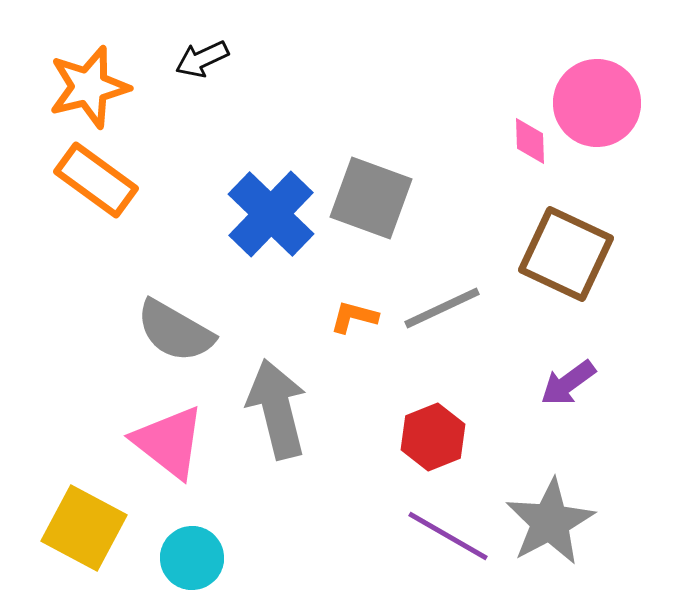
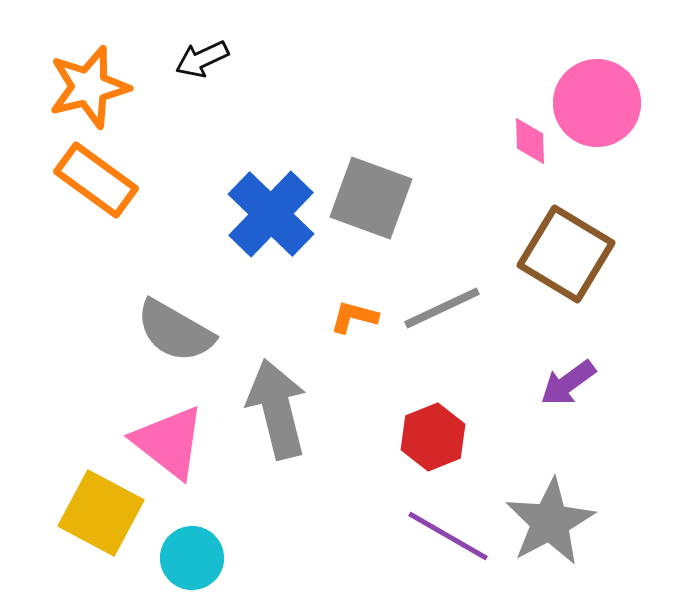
brown square: rotated 6 degrees clockwise
yellow square: moved 17 px right, 15 px up
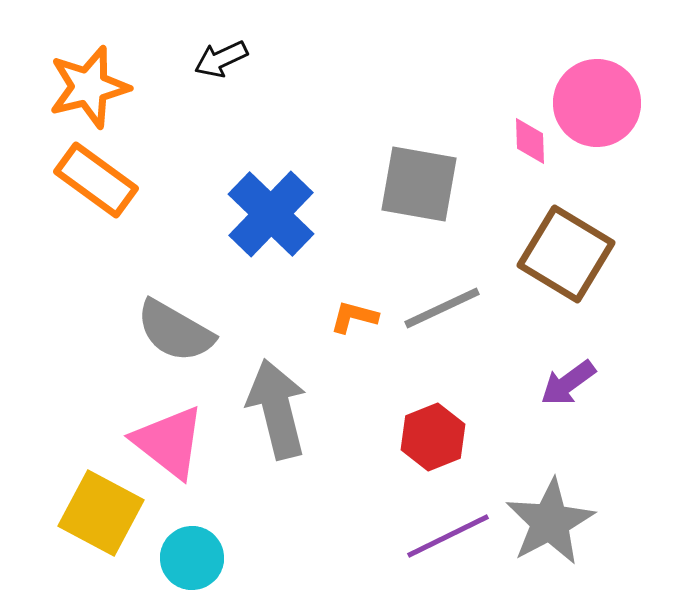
black arrow: moved 19 px right
gray square: moved 48 px right, 14 px up; rotated 10 degrees counterclockwise
purple line: rotated 56 degrees counterclockwise
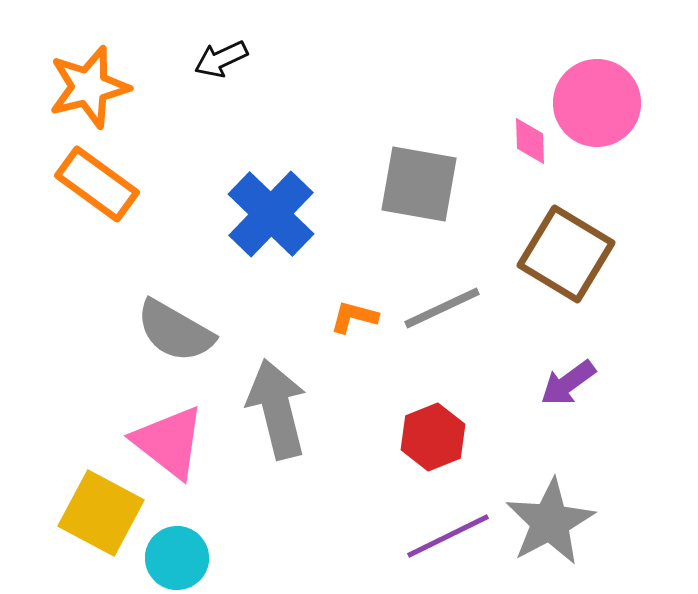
orange rectangle: moved 1 px right, 4 px down
cyan circle: moved 15 px left
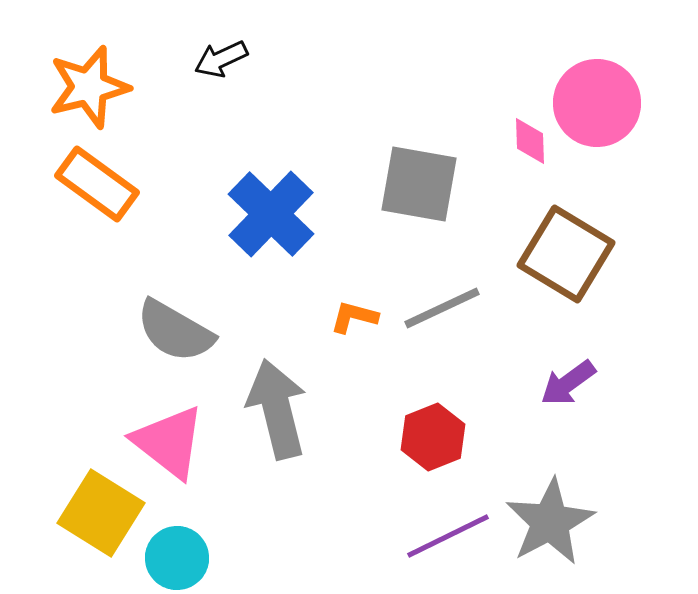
yellow square: rotated 4 degrees clockwise
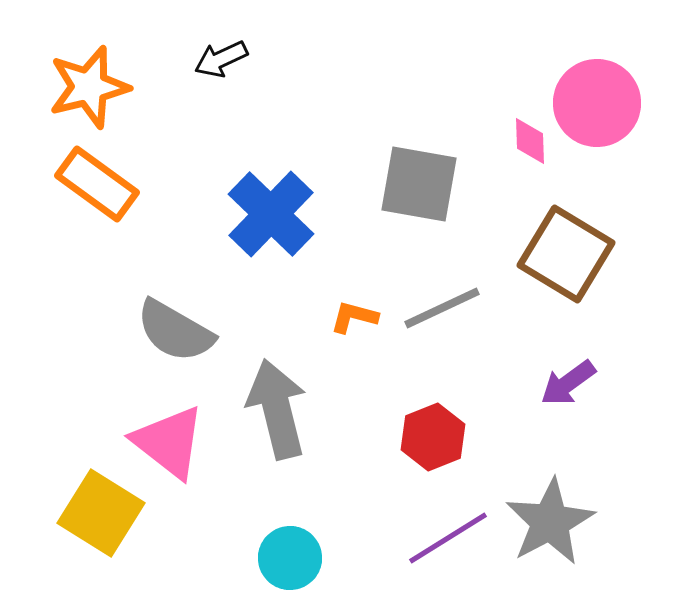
purple line: moved 2 px down; rotated 6 degrees counterclockwise
cyan circle: moved 113 px right
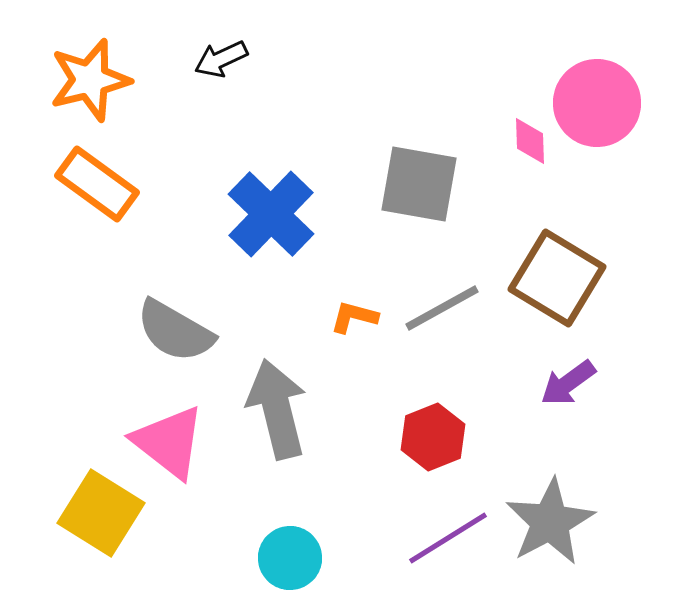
orange star: moved 1 px right, 7 px up
brown square: moved 9 px left, 24 px down
gray line: rotated 4 degrees counterclockwise
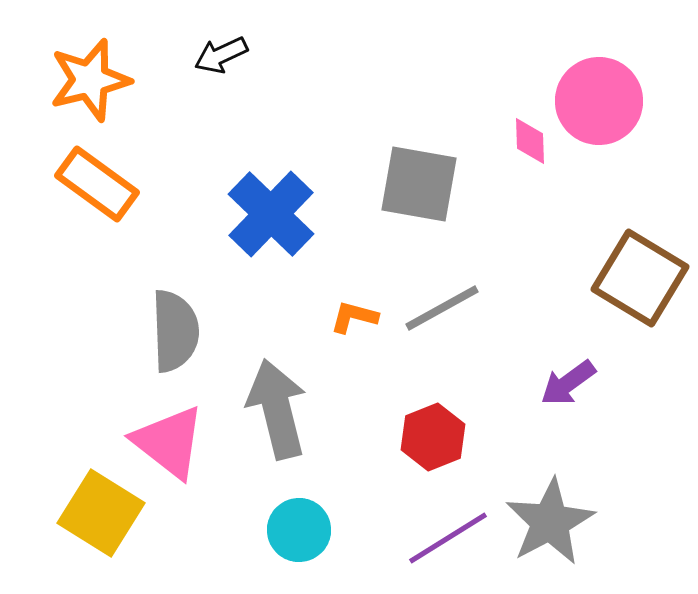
black arrow: moved 4 px up
pink circle: moved 2 px right, 2 px up
brown square: moved 83 px right
gray semicircle: rotated 122 degrees counterclockwise
cyan circle: moved 9 px right, 28 px up
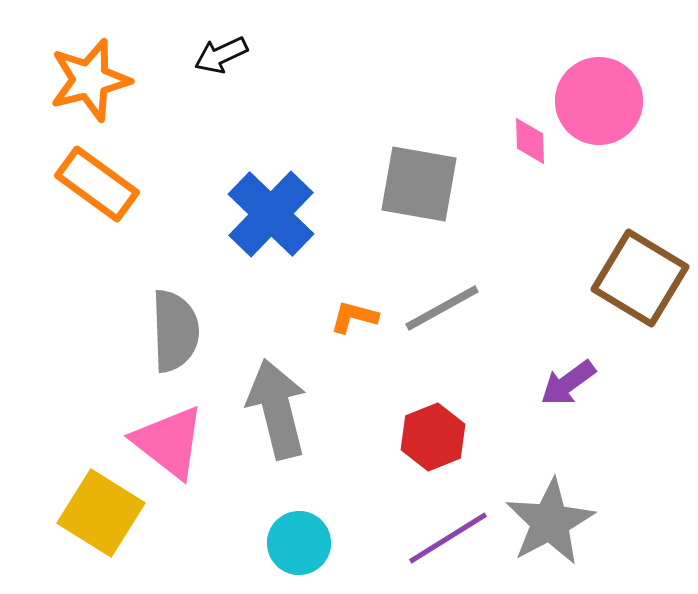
cyan circle: moved 13 px down
